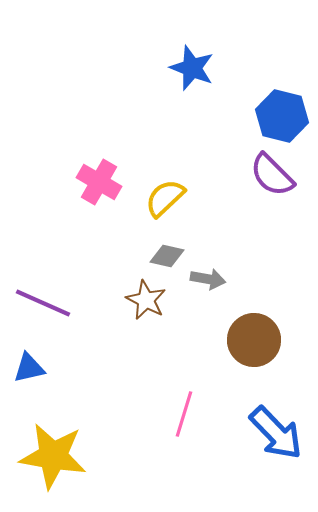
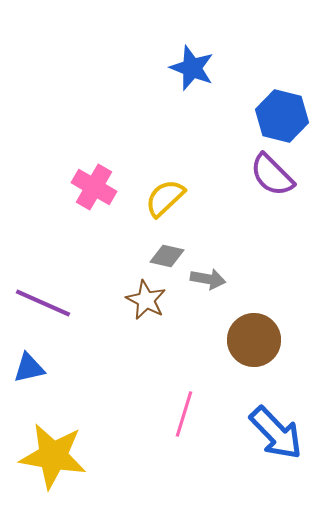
pink cross: moved 5 px left, 5 px down
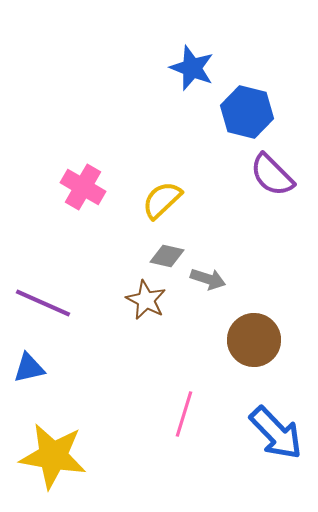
blue hexagon: moved 35 px left, 4 px up
pink cross: moved 11 px left
yellow semicircle: moved 3 px left, 2 px down
gray arrow: rotated 8 degrees clockwise
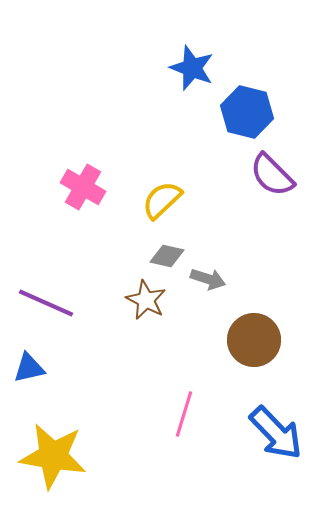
purple line: moved 3 px right
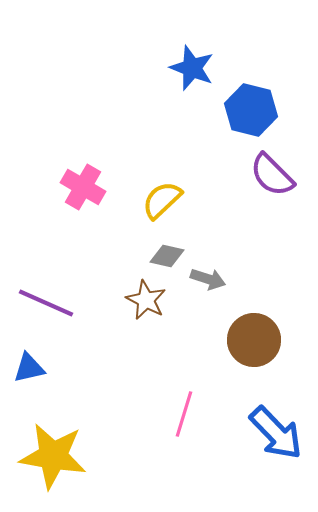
blue hexagon: moved 4 px right, 2 px up
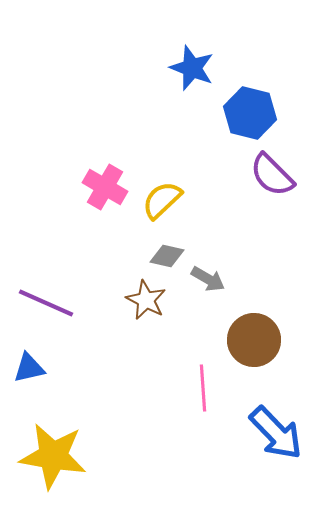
blue hexagon: moved 1 px left, 3 px down
pink cross: moved 22 px right
gray arrow: rotated 12 degrees clockwise
pink line: moved 19 px right, 26 px up; rotated 21 degrees counterclockwise
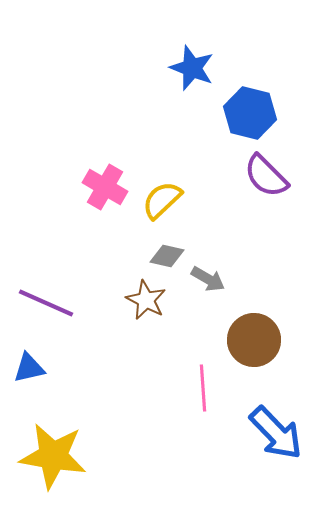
purple semicircle: moved 6 px left, 1 px down
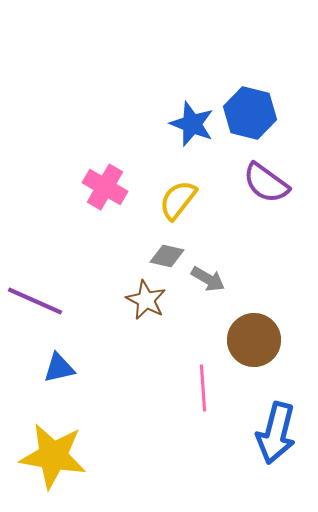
blue star: moved 56 px down
purple semicircle: moved 7 px down; rotated 9 degrees counterclockwise
yellow semicircle: moved 16 px right; rotated 9 degrees counterclockwise
purple line: moved 11 px left, 2 px up
blue triangle: moved 30 px right
blue arrow: rotated 58 degrees clockwise
